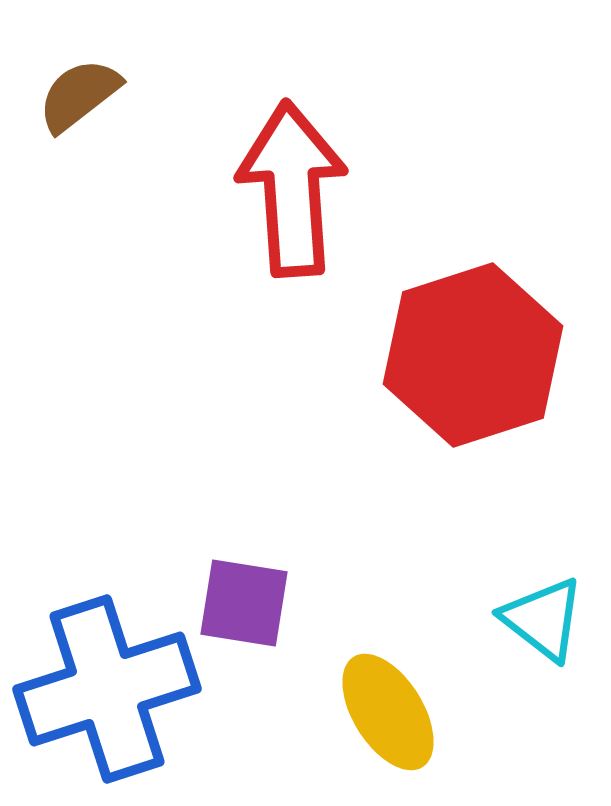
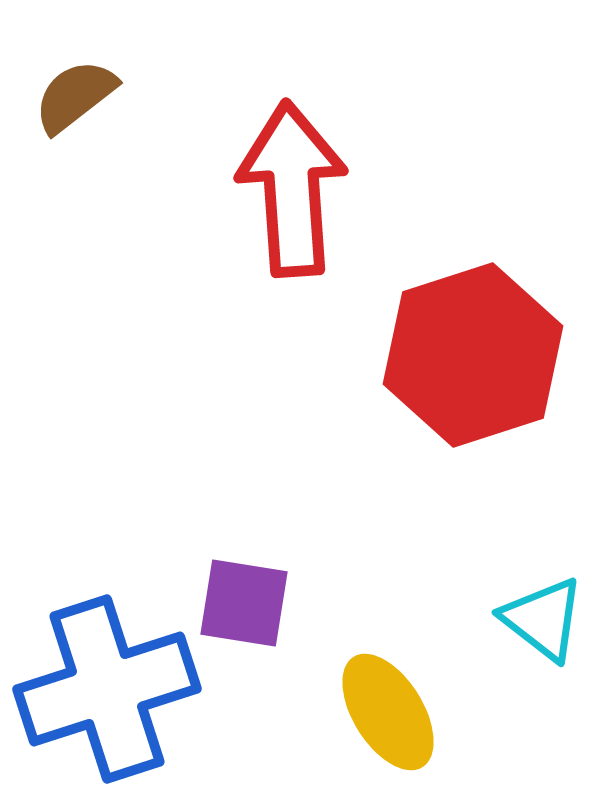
brown semicircle: moved 4 px left, 1 px down
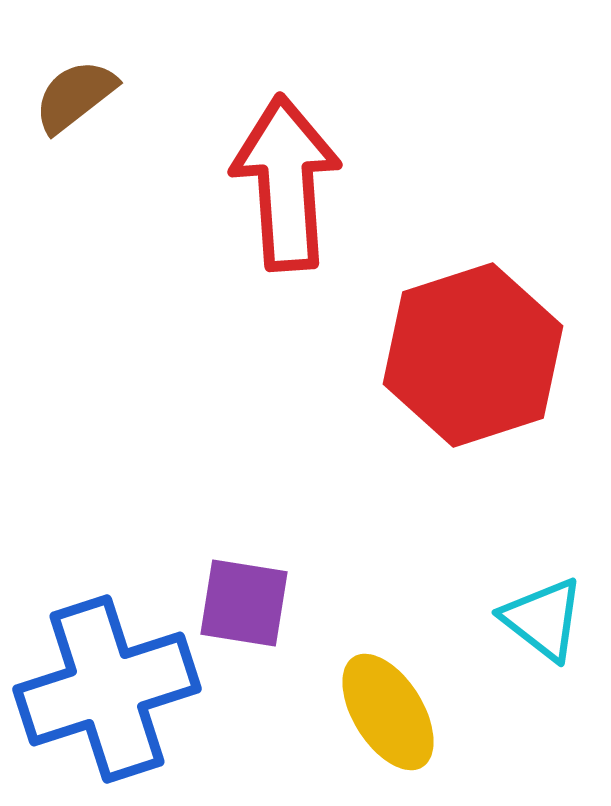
red arrow: moved 6 px left, 6 px up
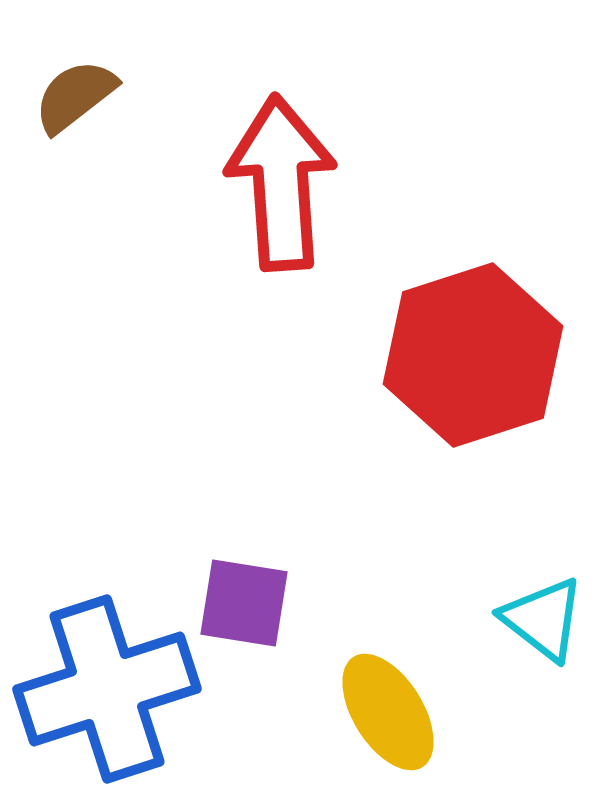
red arrow: moved 5 px left
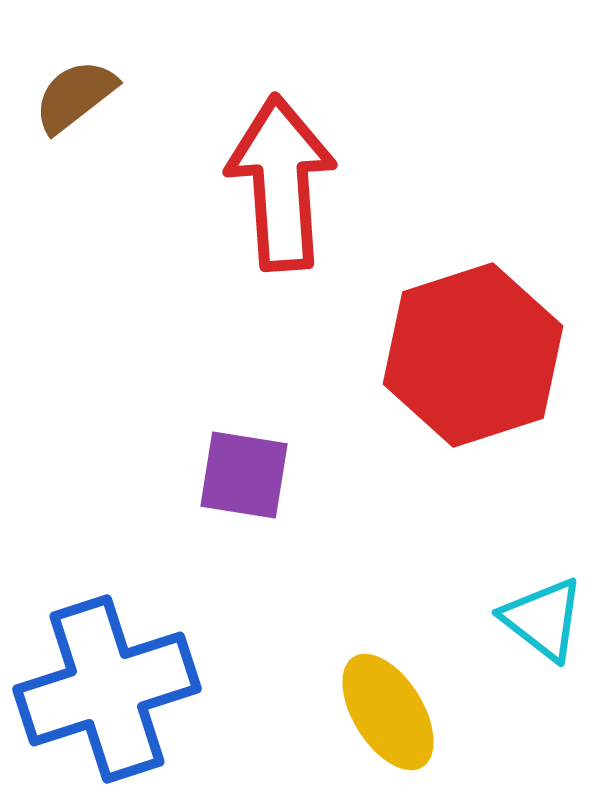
purple square: moved 128 px up
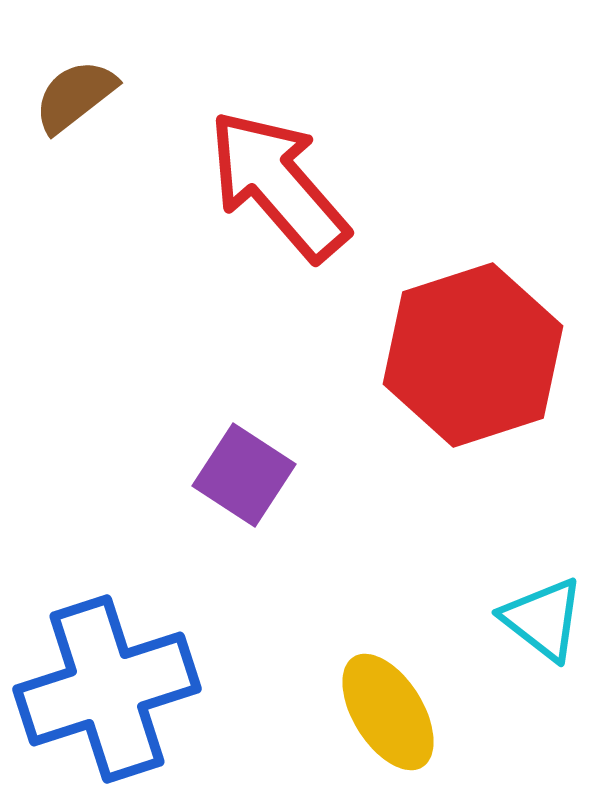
red arrow: moved 3 px left, 2 px down; rotated 37 degrees counterclockwise
purple square: rotated 24 degrees clockwise
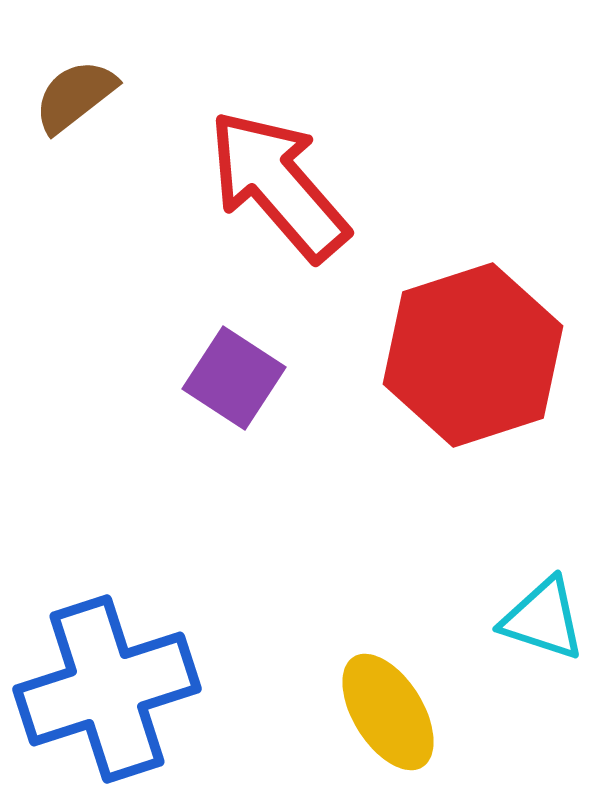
purple square: moved 10 px left, 97 px up
cyan triangle: rotated 20 degrees counterclockwise
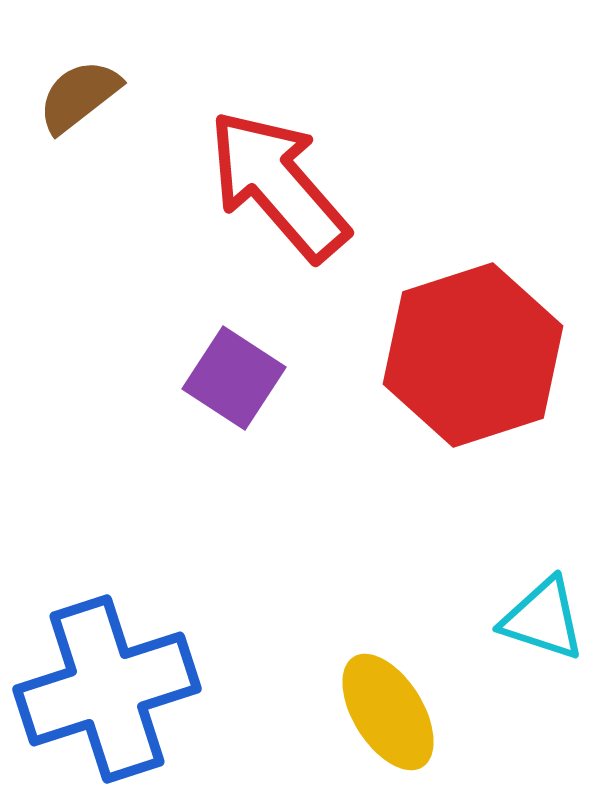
brown semicircle: moved 4 px right
